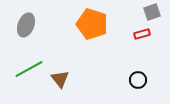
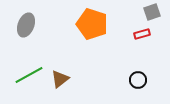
green line: moved 6 px down
brown triangle: rotated 30 degrees clockwise
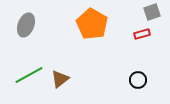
orange pentagon: rotated 12 degrees clockwise
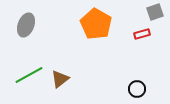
gray square: moved 3 px right
orange pentagon: moved 4 px right
black circle: moved 1 px left, 9 px down
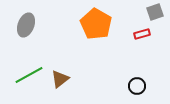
black circle: moved 3 px up
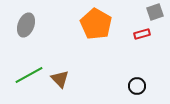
brown triangle: rotated 36 degrees counterclockwise
